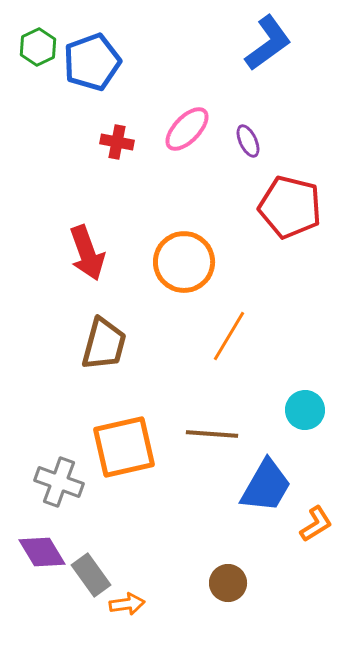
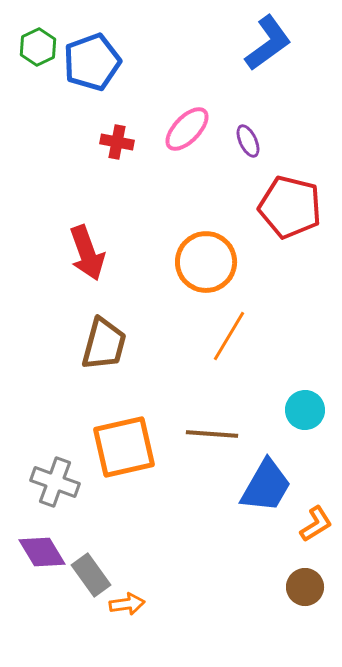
orange circle: moved 22 px right
gray cross: moved 4 px left
brown circle: moved 77 px right, 4 px down
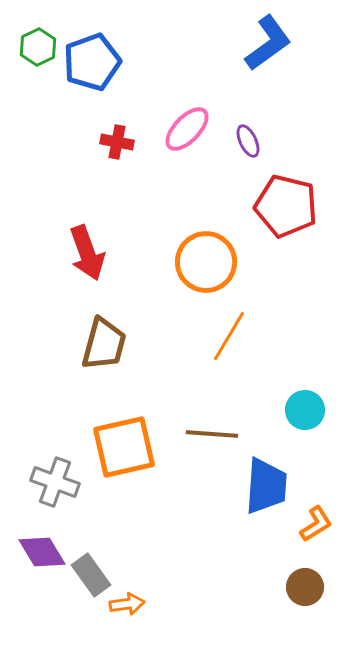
red pentagon: moved 4 px left, 1 px up
blue trapezoid: rotated 26 degrees counterclockwise
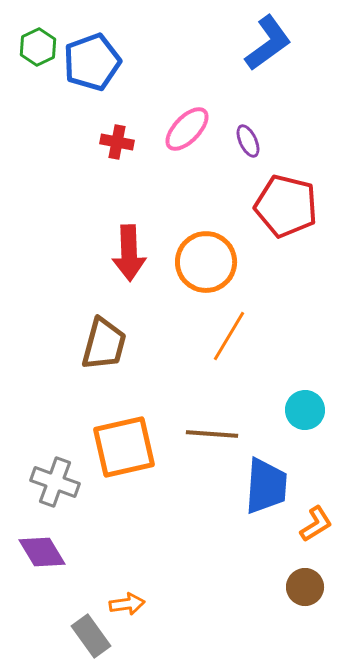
red arrow: moved 42 px right; rotated 18 degrees clockwise
gray rectangle: moved 61 px down
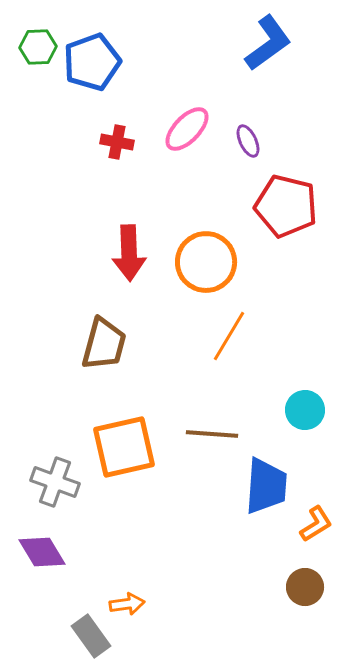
green hexagon: rotated 24 degrees clockwise
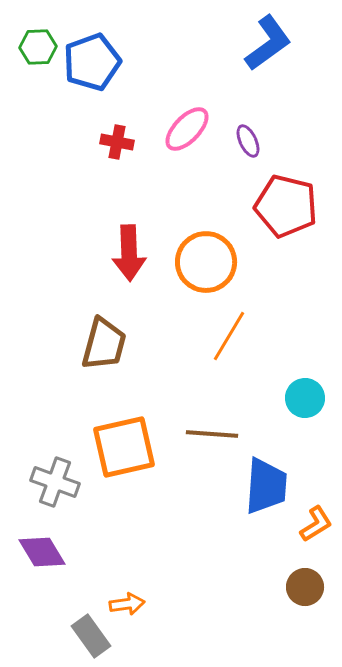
cyan circle: moved 12 px up
